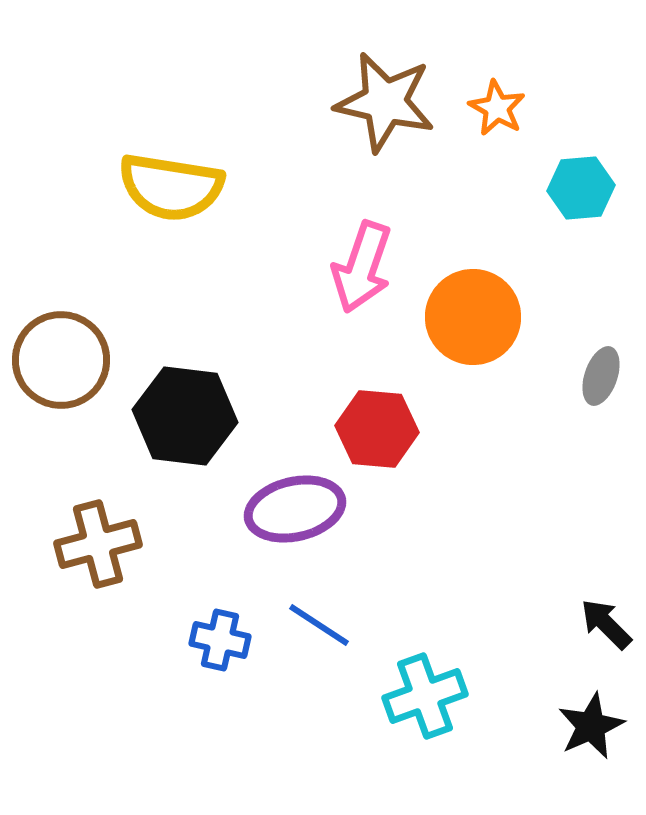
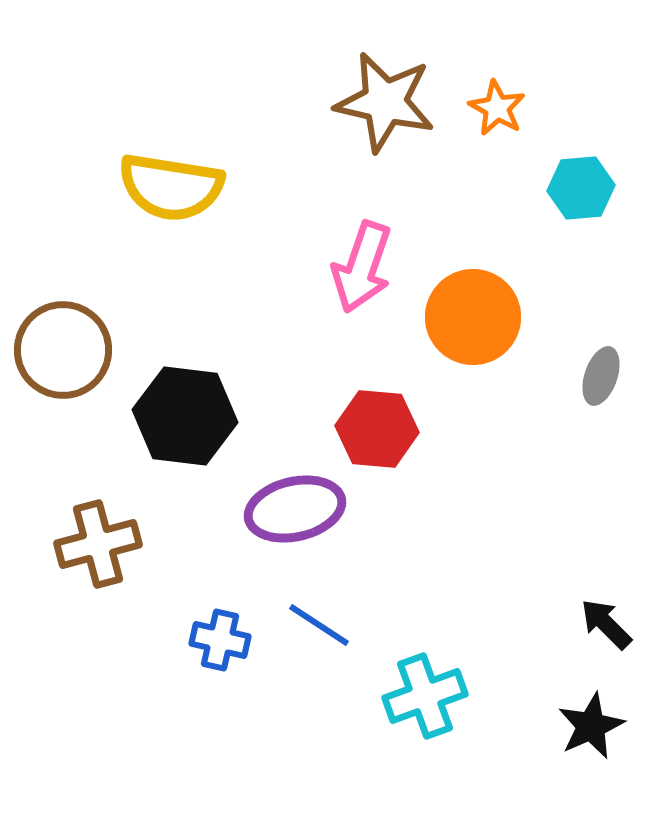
brown circle: moved 2 px right, 10 px up
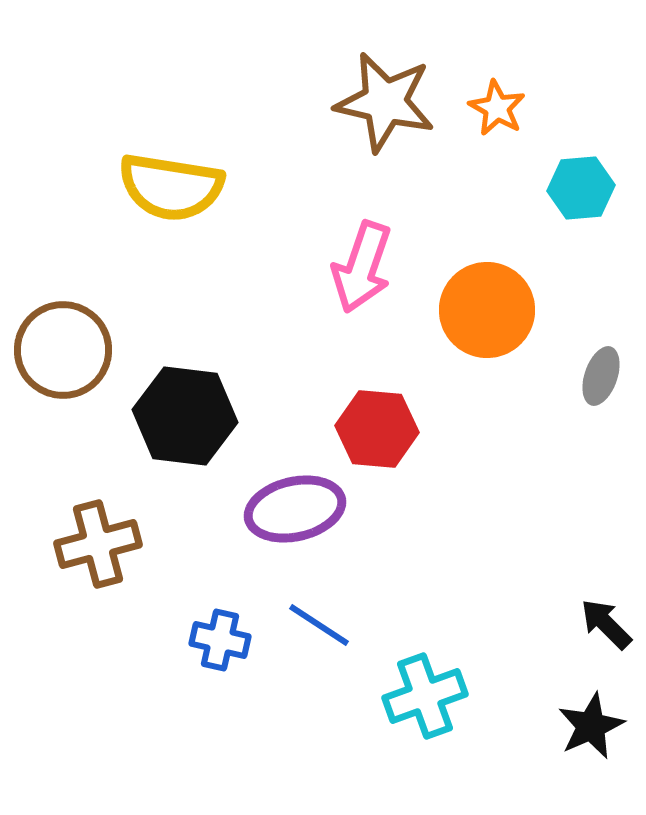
orange circle: moved 14 px right, 7 px up
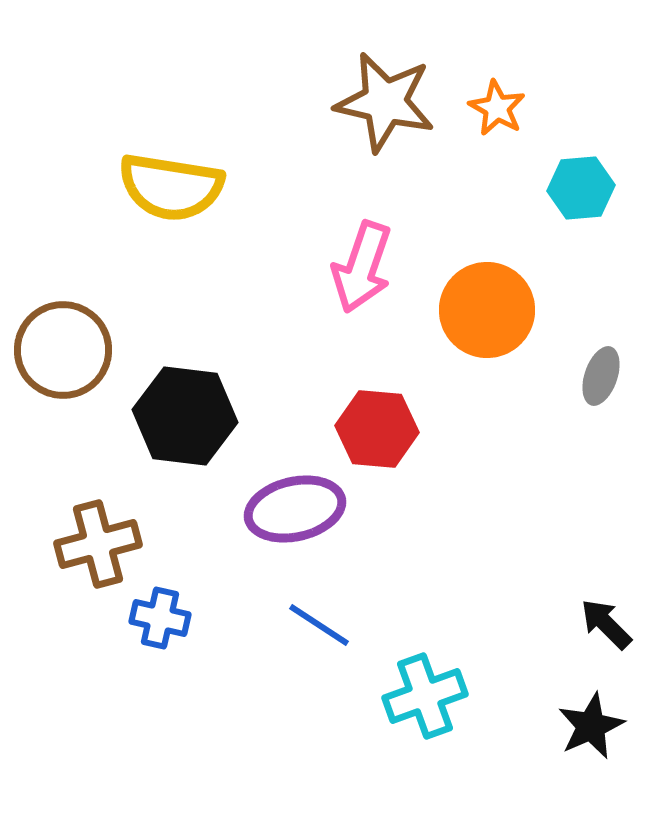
blue cross: moved 60 px left, 22 px up
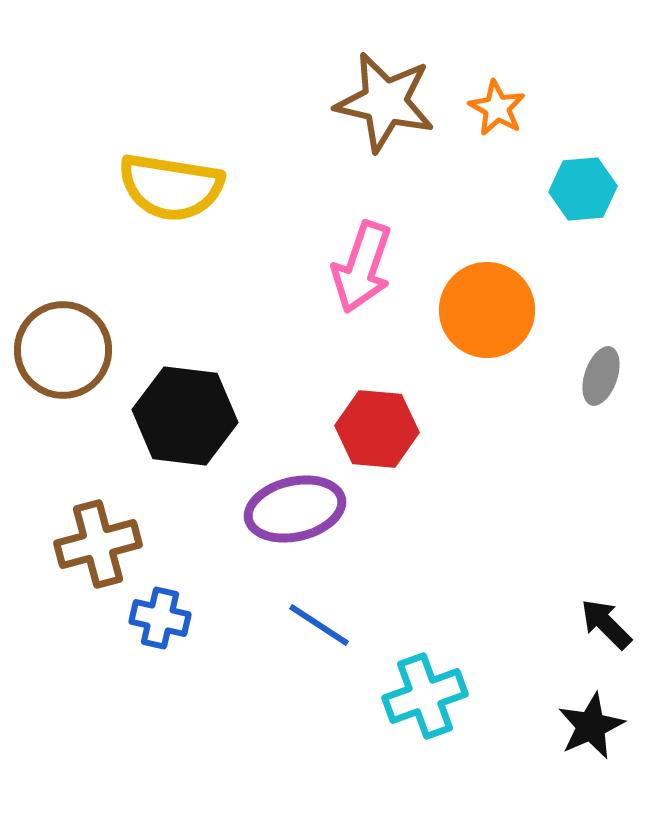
cyan hexagon: moved 2 px right, 1 px down
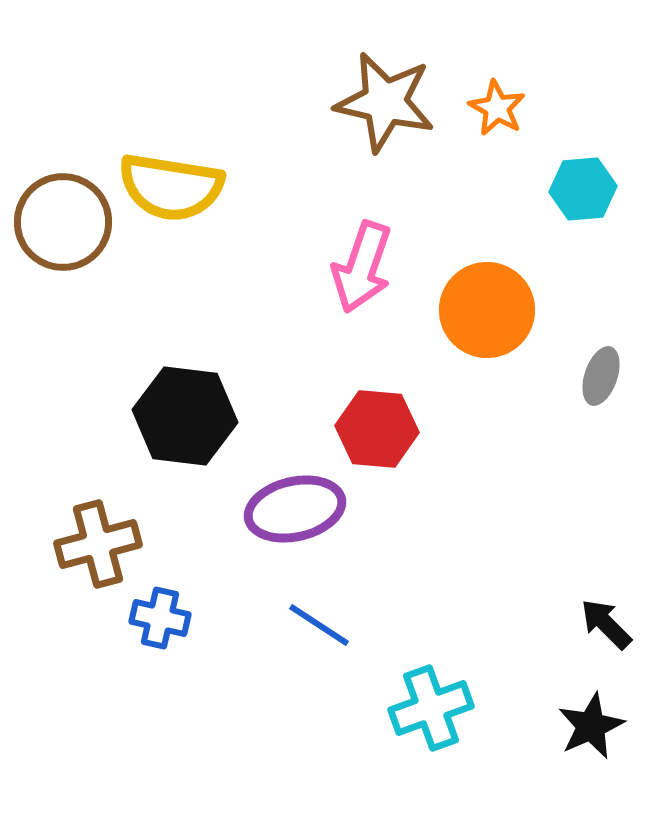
brown circle: moved 128 px up
cyan cross: moved 6 px right, 12 px down
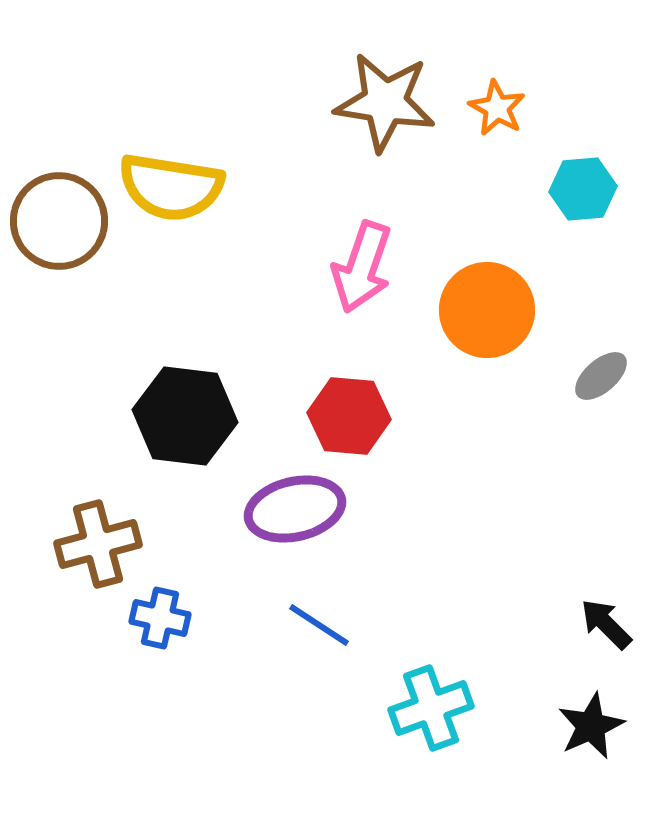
brown star: rotated 4 degrees counterclockwise
brown circle: moved 4 px left, 1 px up
gray ellipse: rotated 30 degrees clockwise
red hexagon: moved 28 px left, 13 px up
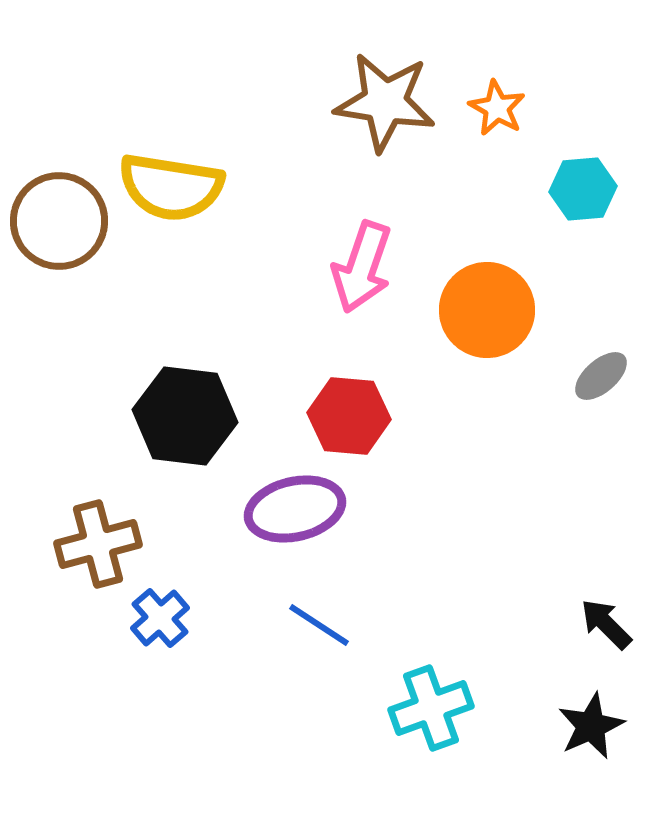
blue cross: rotated 36 degrees clockwise
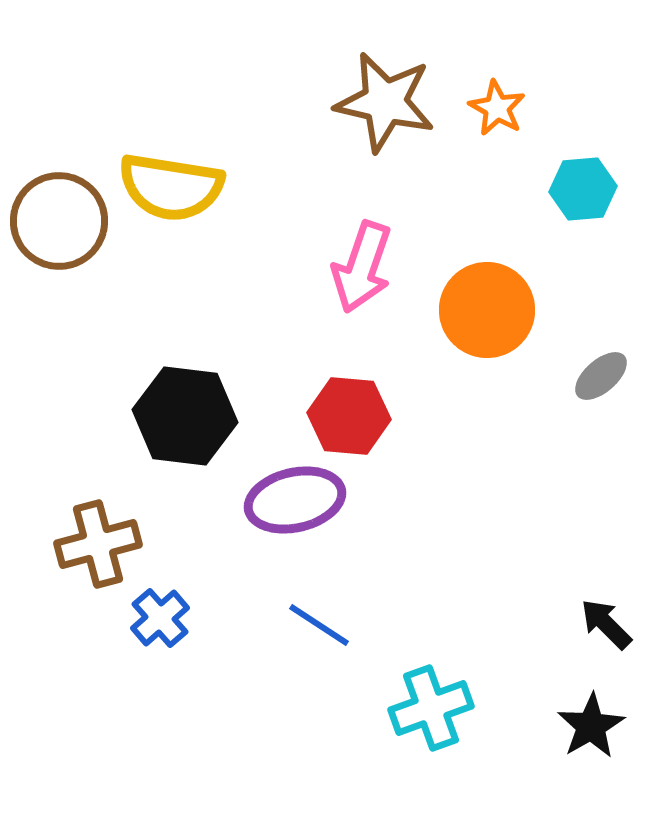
brown star: rotated 4 degrees clockwise
purple ellipse: moved 9 px up
black star: rotated 6 degrees counterclockwise
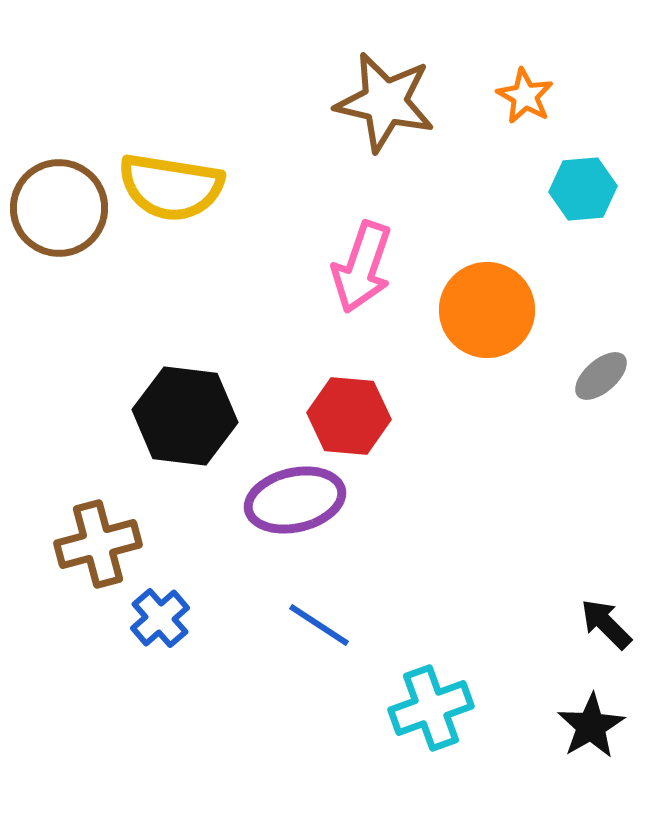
orange star: moved 28 px right, 12 px up
brown circle: moved 13 px up
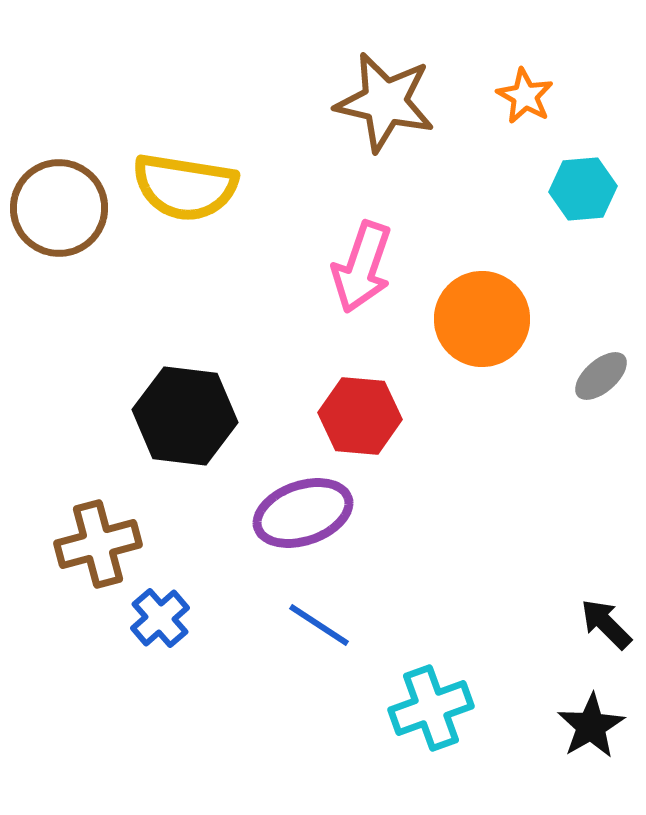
yellow semicircle: moved 14 px right
orange circle: moved 5 px left, 9 px down
red hexagon: moved 11 px right
purple ellipse: moved 8 px right, 13 px down; rotated 6 degrees counterclockwise
